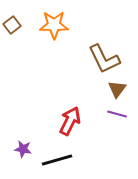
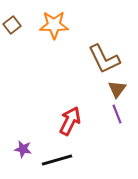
purple line: rotated 54 degrees clockwise
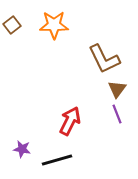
purple star: moved 1 px left
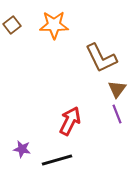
brown L-shape: moved 3 px left, 1 px up
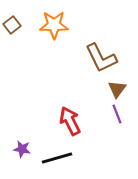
red arrow: rotated 52 degrees counterclockwise
black line: moved 2 px up
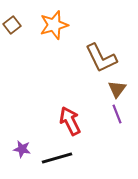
orange star: rotated 16 degrees counterclockwise
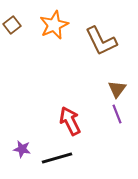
orange star: rotated 8 degrees counterclockwise
brown L-shape: moved 17 px up
